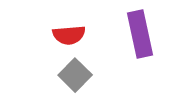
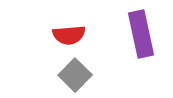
purple rectangle: moved 1 px right
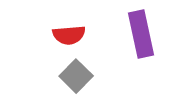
gray square: moved 1 px right, 1 px down
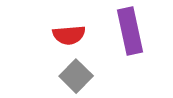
purple rectangle: moved 11 px left, 3 px up
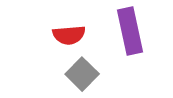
gray square: moved 6 px right, 2 px up
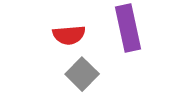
purple rectangle: moved 2 px left, 3 px up
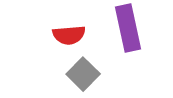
gray square: moved 1 px right
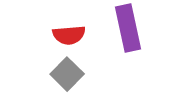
gray square: moved 16 px left
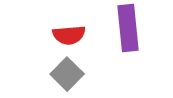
purple rectangle: rotated 6 degrees clockwise
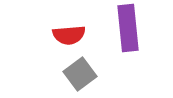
gray square: moved 13 px right; rotated 8 degrees clockwise
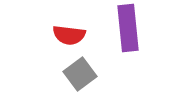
red semicircle: rotated 12 degrees clockwise
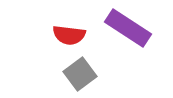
purple rectangle: rotated 51 degrees counterclockwise
